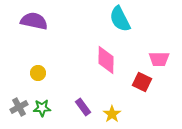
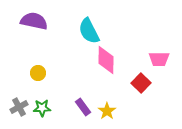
cyan semicircle: moved 31 px left, 12 px down
red square: moved 1 px left, 1 px down; rotated 18 degrees clockwise
yellow star: moved 5 px left, 3 px up
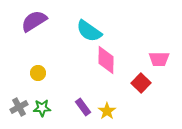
purple semicircle: rotated 44 degrees counterclockwise
cyan semicircle: rotated 28 degrees counterclockwise
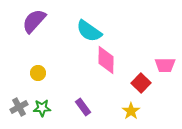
purple semicircle: rotated 16 degrees counterclockwise
pink trapezoid: moved 6 px right, 6 px down
yellow star: moved 24 px right
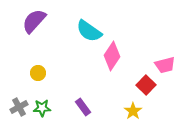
pink diamond: moved 6 px right, 4 px up; rotated 32 degrees clockwise
pink trapezoid: rotated 15 degrees counterclockwise
red square: moved 5 px right, 2 px down
yellow star: moved 2 px right
